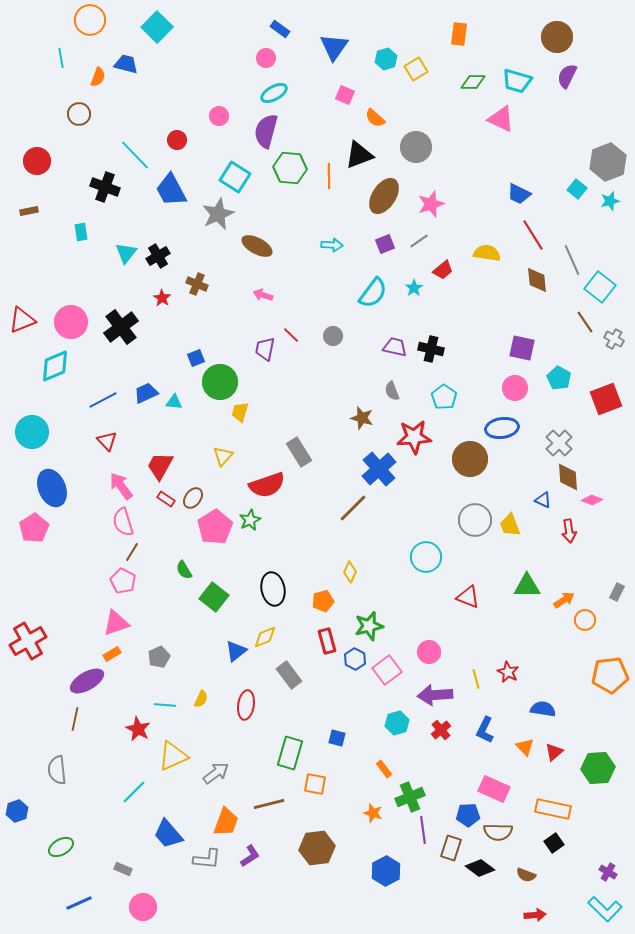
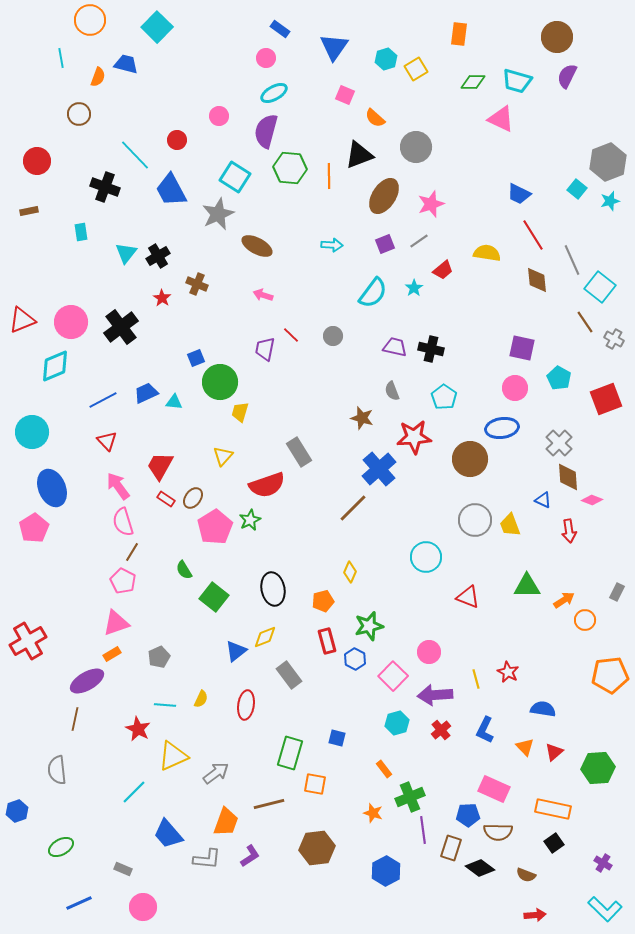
pink arrow at (121, 486): moved 3 px left
pink square at (387, 670): moved 6 px right, 6 px down; rotated 8 degrees counterclockwise
purple cross at (608, 872): moved 5 px left, 9 px up
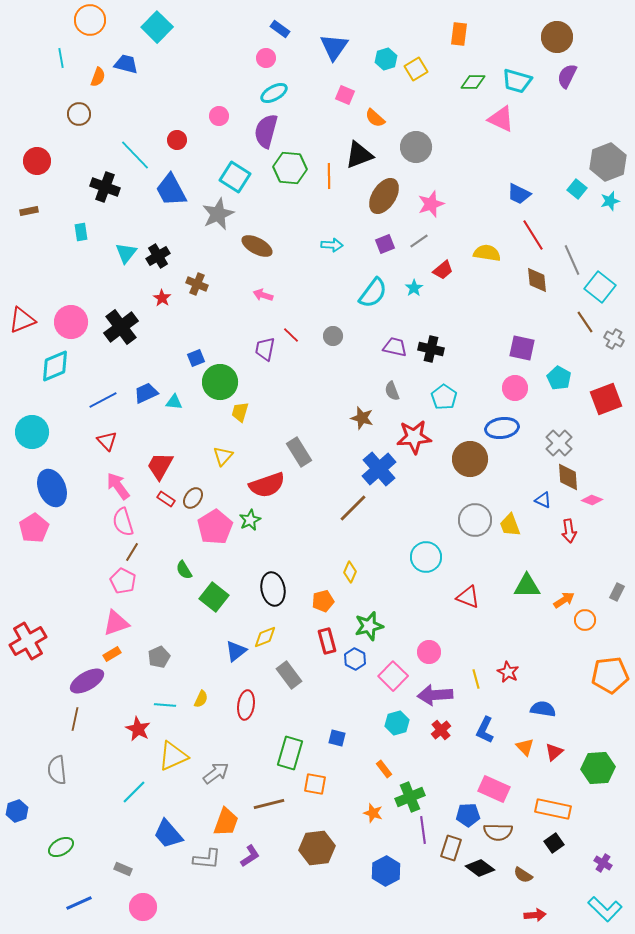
brown semicircle at (526, 875): moved 3 px left; rotated 12 degrees clockwise
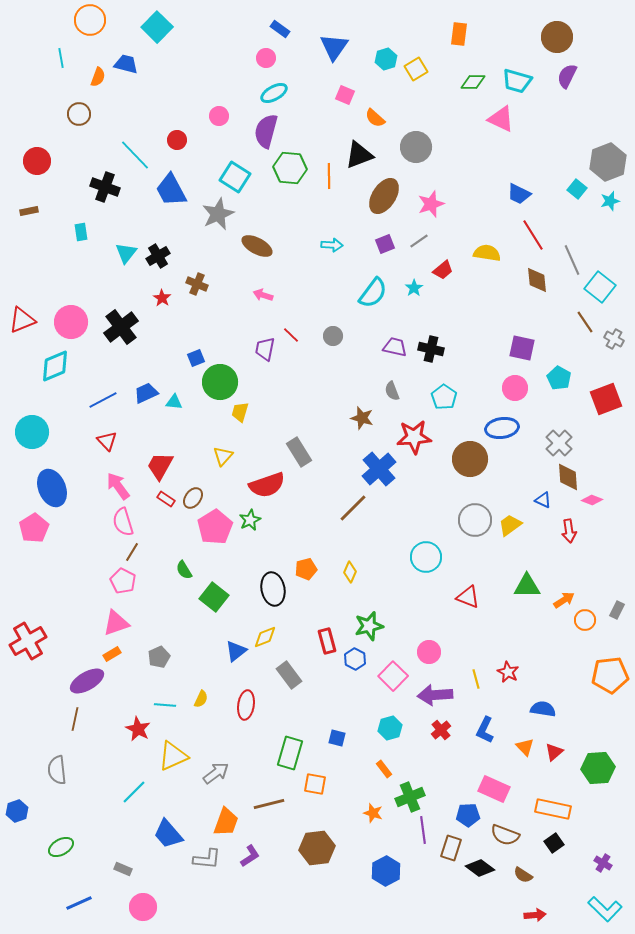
yellow trapezoid at (510, 525): rotated 75 degrees clockwise
gray rectangle at (617, 592): moved 18 px down
orange pentagon at (323, 601): moved 17 px left, 32 px up
cyan hexagon at (397, 723): moved 7 px left, 5 px down
brown semicircle at (498, 832): moved 7 px right, 3 px down; rotated 20 degrees clockwise
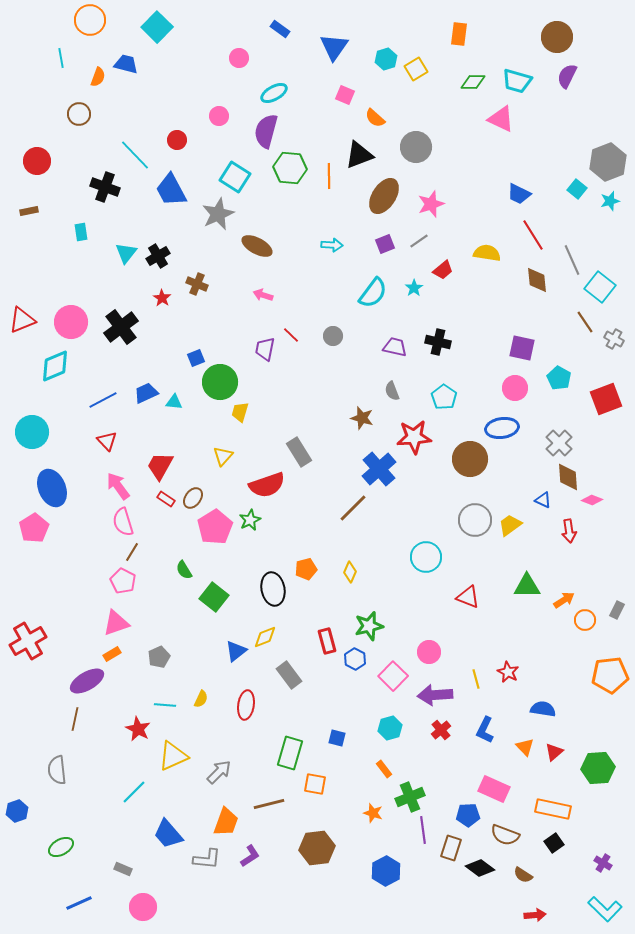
pink circle at (266, 58): moved 27 px left
black cross at (431, 349): moved 7 px right, 7 px up
gray arrow at (216, 773): moved 3 px right, 1 px up; rotated 8 degrees counterclockwise
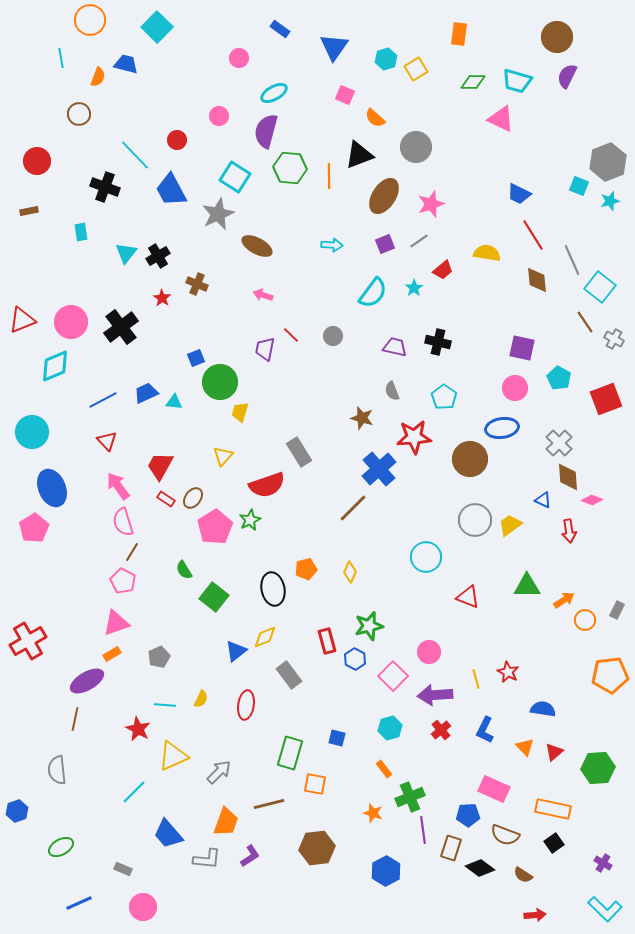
cyan square at (577, 189): moved 2 px right, 3 px up; rotated 18 degrees counterclockwise
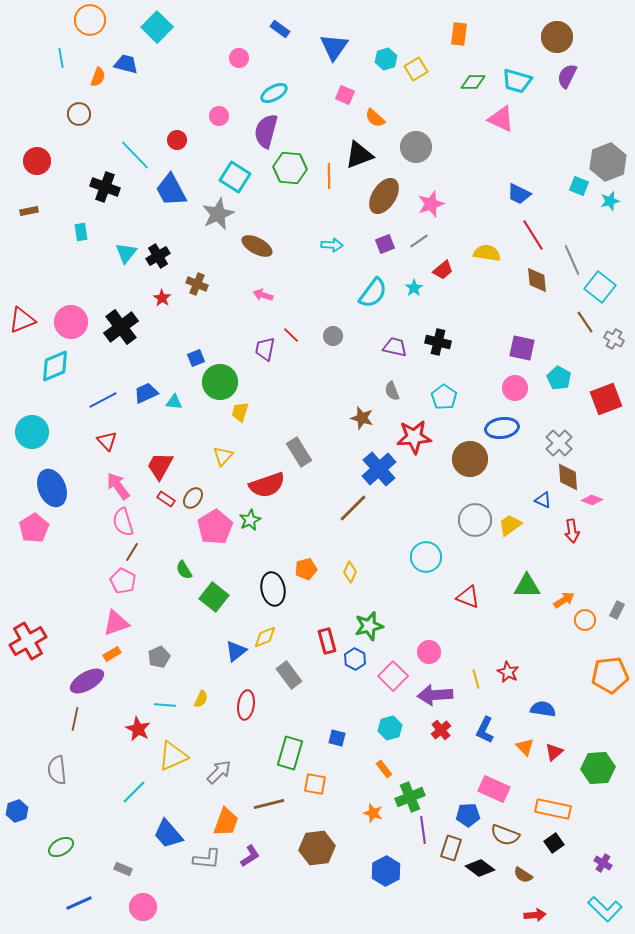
red arrow at (569, 531): moved 3 px right
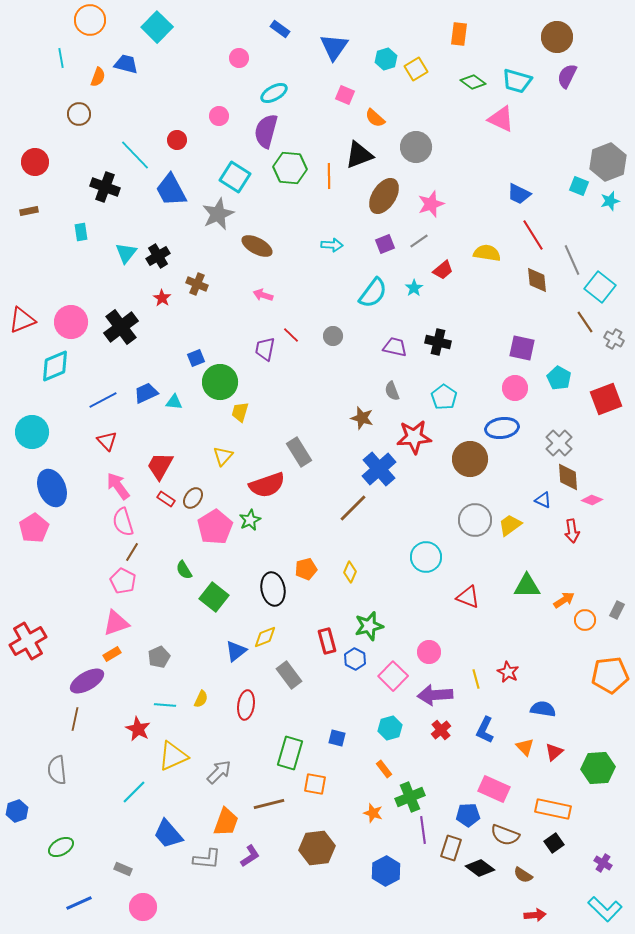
green diamond at (473, 82): rotated 35 degrees clockwise
red circle at (37, 161): moved 2 px left, 1 px down
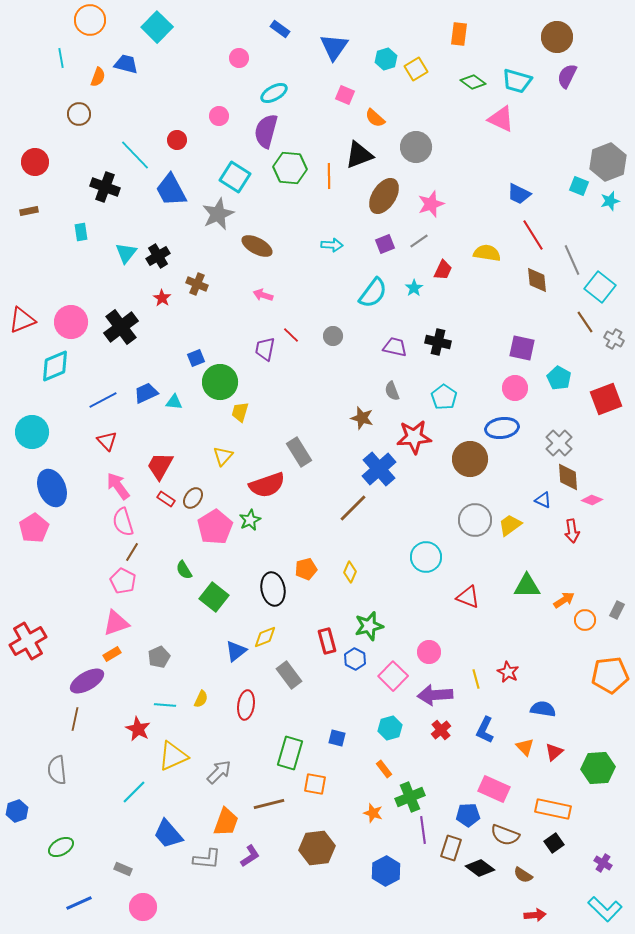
red trapezoid at (443, 270): rotated 25 degrees counterclockwise
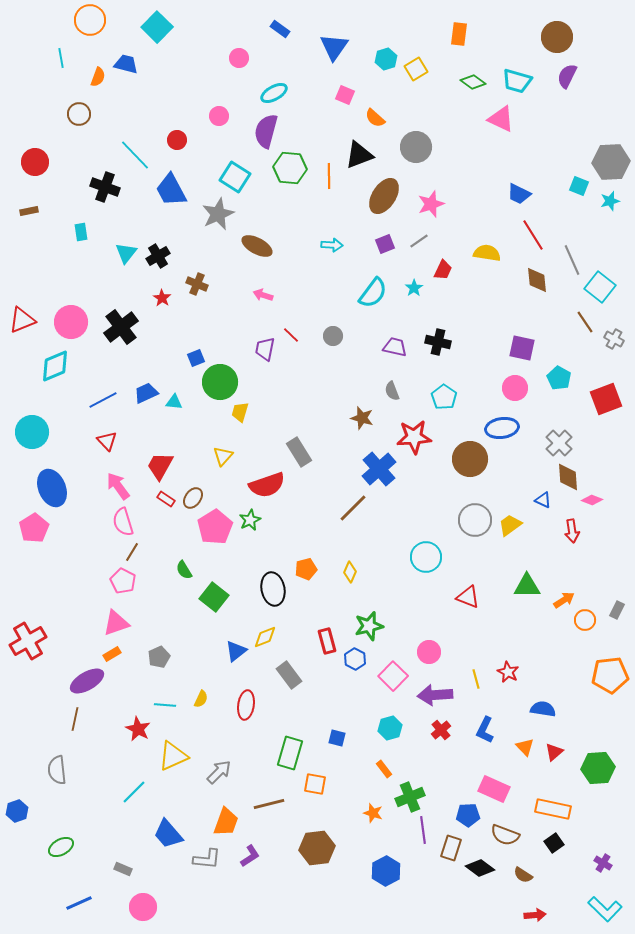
gray hexagon at (608, 162): moved 3 px right; rotated 18 degrees clockwise
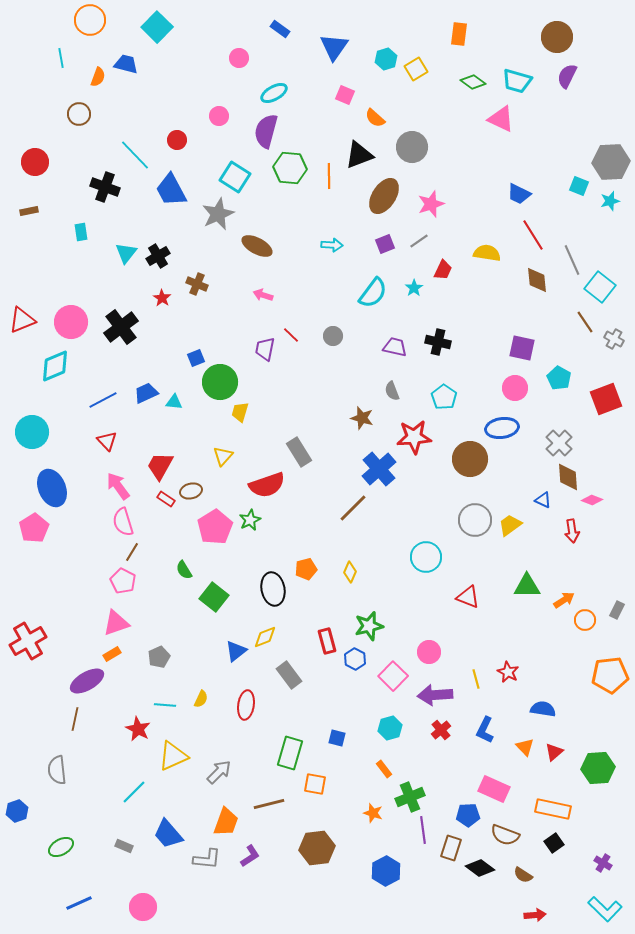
gray circle at (416, 147): moved 4 px left
brown ellipse at (193, 498): moved 2 px left, 7 px up; rotated 40 degrees clockwise
gray rectangle at (123, 869): moved 1 px right, 23 px up
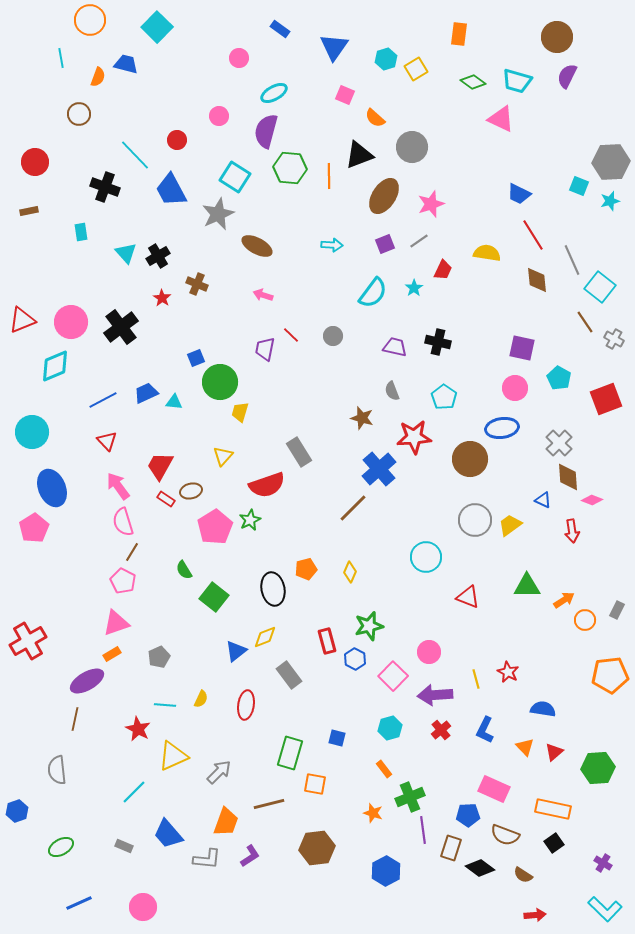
cyan triangle at (126, 253): rotated 20 degrees counterclockwise
